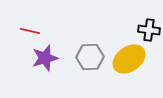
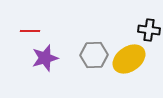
red line: rotated 12 degrees counterclockwise
gray hexagon: moved 4 px right, 2 px up
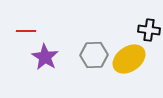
red line: moved 4 px left
purple star: moved 1 px up; rotated 24 degrees counterclockwise
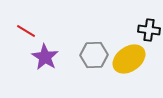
red line: rotated 30 degrees clockwise
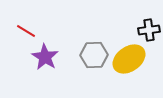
black cross: rotated 15 degrees counterclockwise
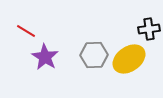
black cross: moved 1 px up
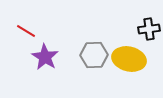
yellow ellipse: rotated 48 degrees clockwise
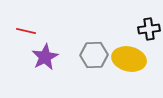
red line: rotated 18 degrees counterclockwise
purple star: rotated 12 degrees clockwise
